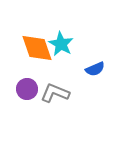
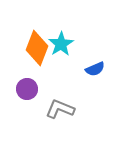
cyan star: rotated 10 degrees clockwise
orange diamond: rotated 40 degrees clockwise
gray L-shape: moved 5 px right, 16 px down
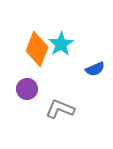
orange diamond: moved 1 px down
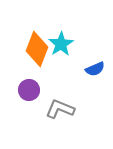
purple circle: moved 2 px right, 1 px down
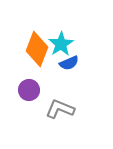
blue semicircle: moved 26 px left, 6 px up
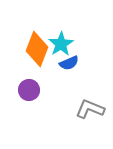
gray L-shape: moved 30 px right
